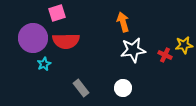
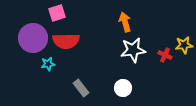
orange arrow: moved 2 px right
cyan star: moved 4 px right; rotated 16 degrees clockwise
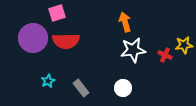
cyan star: moved 17 px down; rotated 16 degrees counterclockwise
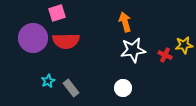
gray rectangle: moved 10 px left
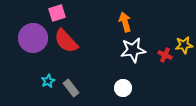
red semicircle: rotated 48 degrees clockwise
